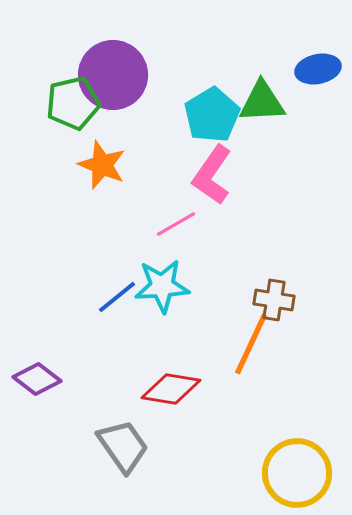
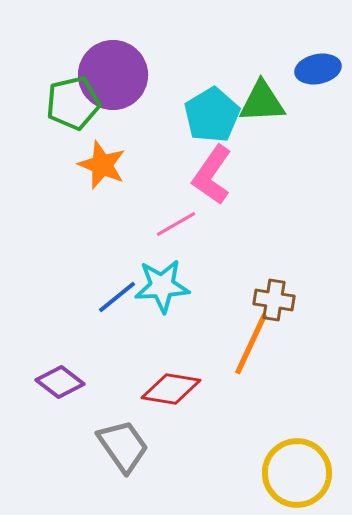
purple diamond: moved 23 px right, 3 px down
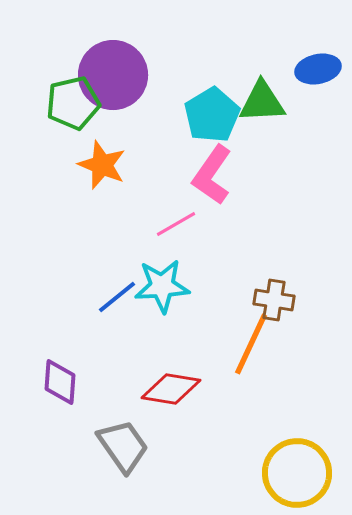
purple diamond: rotated 57 degrees clockwise
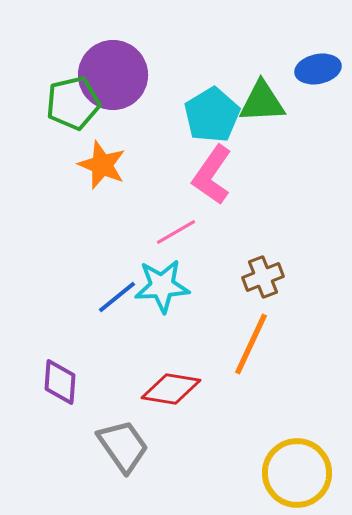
pink line: moved 8 px down
brown cross: moved 11 px left, 23 px up; rotated 30 degrees counterclockwise
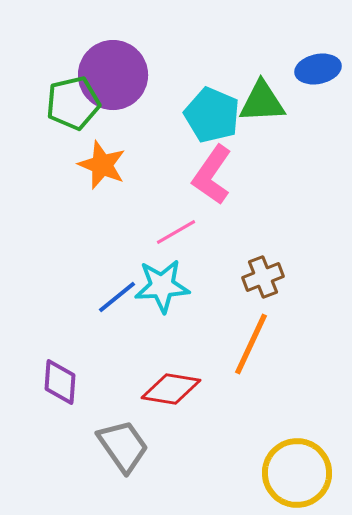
cyan pentagon: rotated 18 degrees counterclockwise
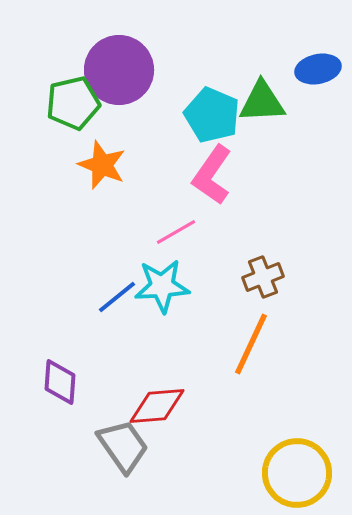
purple circle: moved 6 px right, 5 px up
red diamond: moved 14 px left, 17 px down; rotated 14 degrees counterclockwise
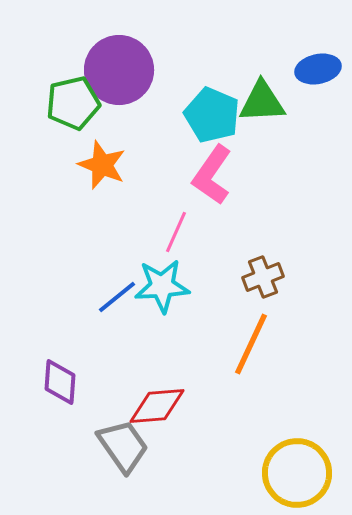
pink line: rotated 36 degrees counterclockwise
